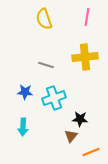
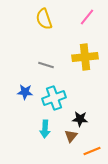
pink line: rotated 30 degrees clockwise
cyan arrow: moved 22 px right, 2 px down
orange line: moved 1 px right, 1 px up
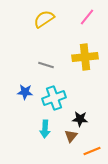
yellow semicircle: rotated 75 degrees clockwise
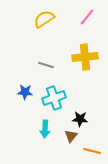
orange line: rotated 36 degrees clockwise
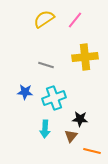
pink line: moved 12 px left, 3 px down
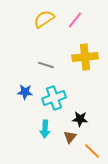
brown triangle: moved 1 px left, 1 px down
orange line: rotated 30 degrees clockwise
